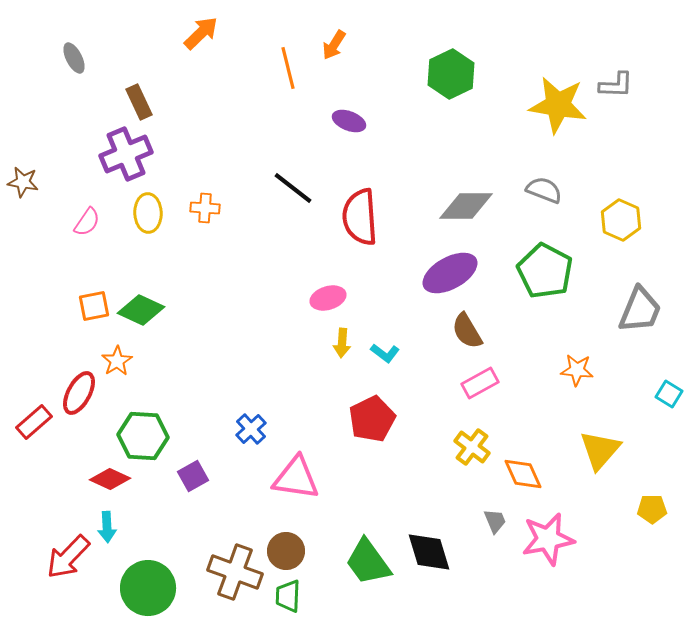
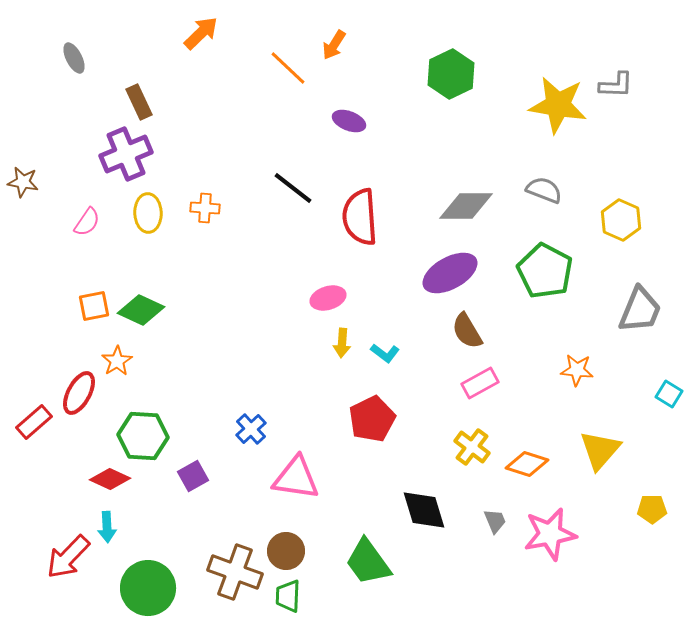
orange line at (288, 68): rotated 33 degrees counterclockwise
orange diamond at (523, 474): moved 4 px right, 10 px up; rotated 48 degrees counterclockwise
pink star at (548, 539): moved 2 px right, 5 px up
black diamond at (429, 552): moved 5 px left, 42 px up
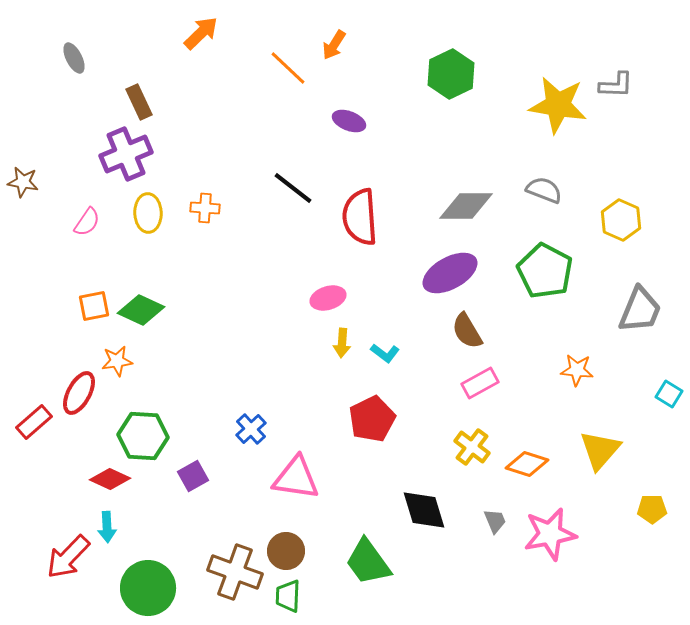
orange star at (117, 361): rotated 24 degrees clockwise
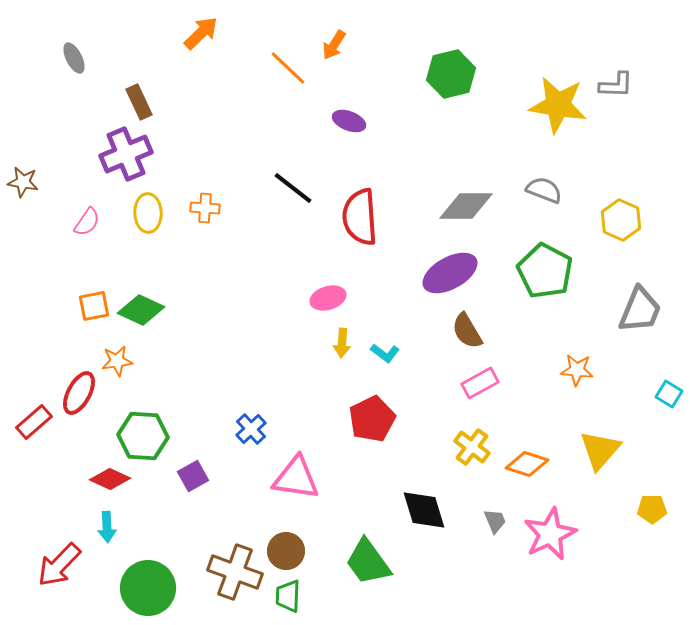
green hexagon at (451, 74): rotated 12 degrees clockwise
pink star at (550, 534): rotated 14 degrees counterclockwise
red arrow at (68, 557): moved 9 px left, 8 px down
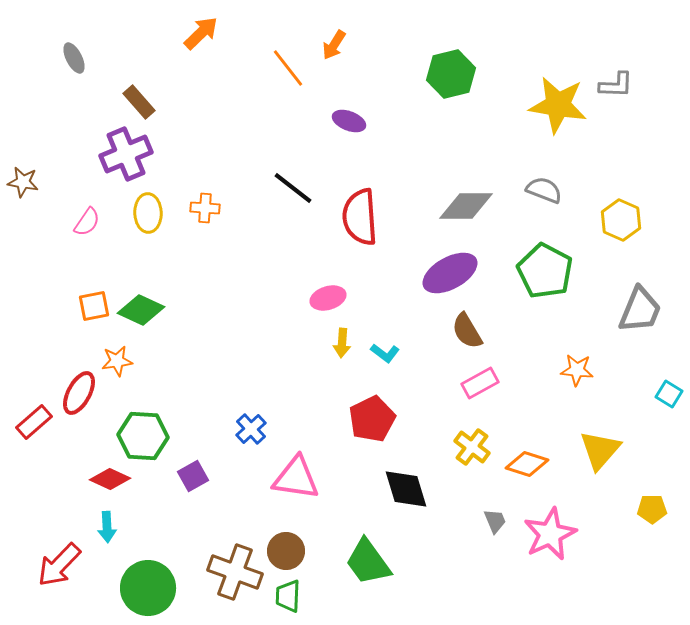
orange line at (288, 68): rotated 9 degrees clockwise
brown rectangle at (139, 102): rotated 16 degrees counterclockwise
black diamond at (424, 510): moved 18 px left, 21 px up
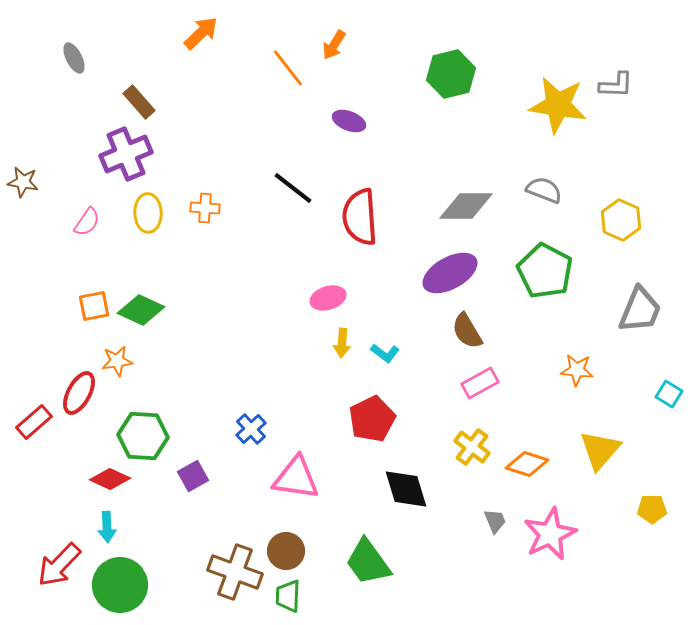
green circle at (148, 588): moved 28 px left, 3 px up
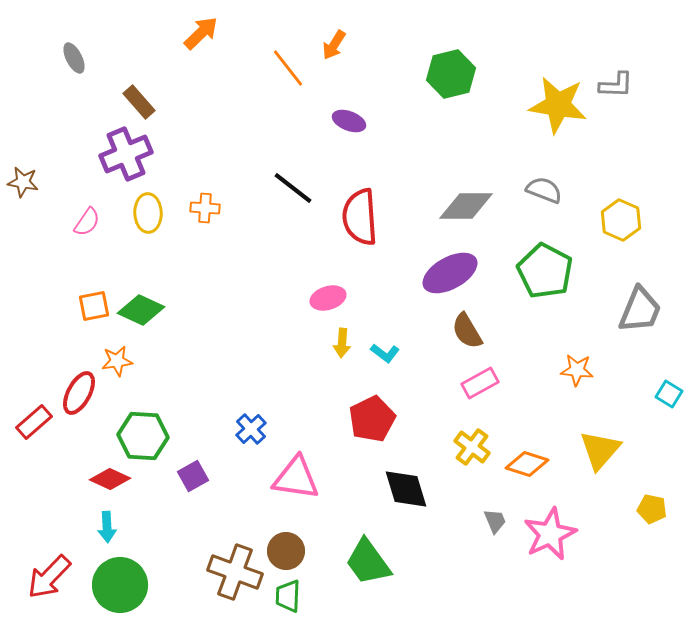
yellow pentagon at (652, 509): rotated 12 degrees clockwise
red arrow at (59, 565): moved 10 px left, 12 px down
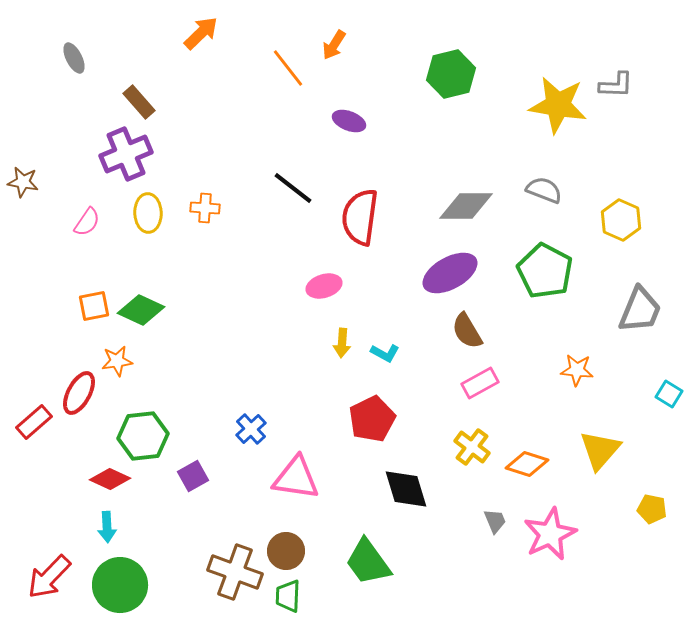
red semicircle at (360, 217): rotated 12 degrees clockwise
pink ellipse at (328, 298): moved 4 px left, 12 px up
cyan L-shape at (385, 353): rotated 8 degrees counterclockwise
green hexagon at (143, 436): rotated 9 degrees counterclockwise
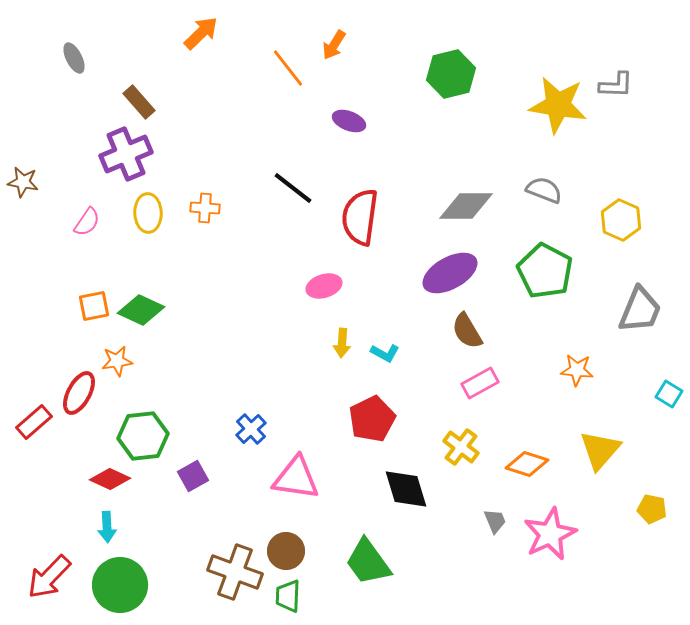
yellow cross at (472, 447): moved 11 px left
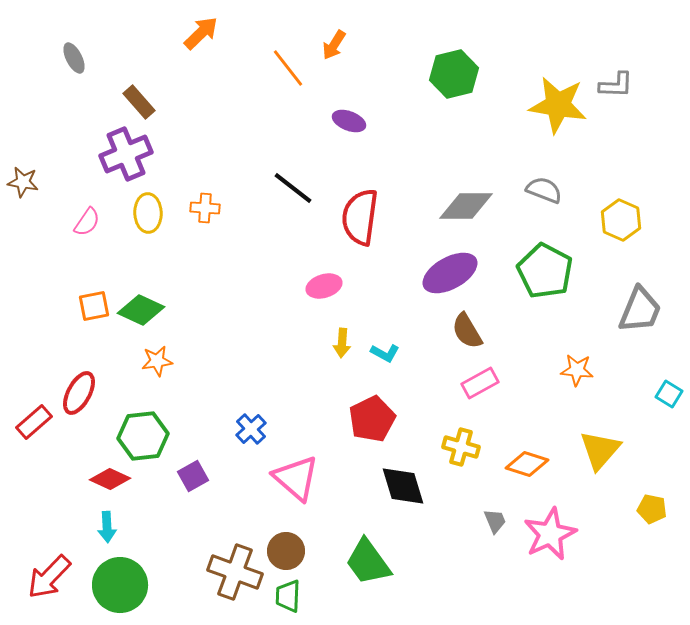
green hexagon at (451, 74): moved 3 px right
orange star at (117, 361): moved 40 px right
yellow cross at (461, 447): rotated 21 degrees counterclockwise
pink triangle at (296, 478): rotated 33 degrees clockwise
black diamond at (406, 489): moved 3 px left, 3 px up
